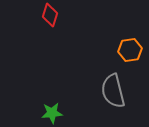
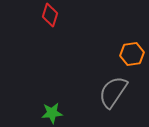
orange hexagon: moved 2 px right, 4 px down
gray semicircle: moved 1 px down; rotated 48 degrees clockwise
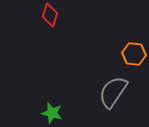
orange hexagon: moved 2 px right; rotated 15 degrees clockwise
green star: rotated 20 degrees clockwise
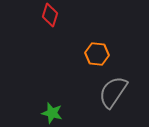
orange hexagon: moved 37 px left
